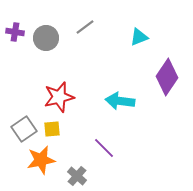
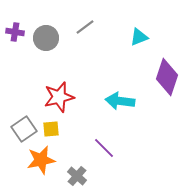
purple diamond: rotated 15 degrees counterclockwise
yellow square: moved 1 px left
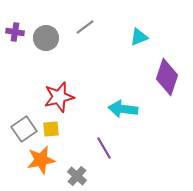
cyan arrow: moved 3 px right, 8 px down
purple line: rotated 15 degrees clockwise
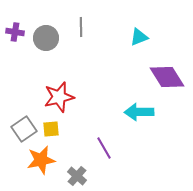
gray line: moved 4 px left; rotated 54 degrees counterclockwise
purple diamond: rotated 51 degrees counterclockwise
cyan arrow: moved 16 px right, 3 px down; rotated 8 degrees counterclockwise
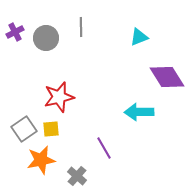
purple cross: rotated 36 degrees counterclockwise
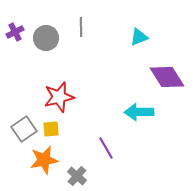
purple line: moved 2 px right
orange star: moved 3 px right
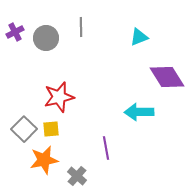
gray square: rotated 10 degrees counterclockwise
purple line: rotated 20 degrees clockwise
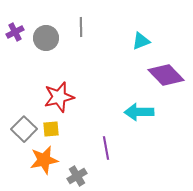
cyan triangle: moved 2 px right, 4 px down
purple diamond: moved 1 px left, 2 px up; rotated 12 degrees counterclockwise
gray cross: rotated 18 degrees clockwise
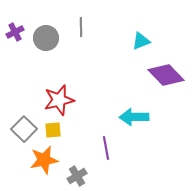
red star: moved 3 px down
cyan arrow: moved 5 px left, 5 px down
yellow square: moved 2 px right, 1 px down
